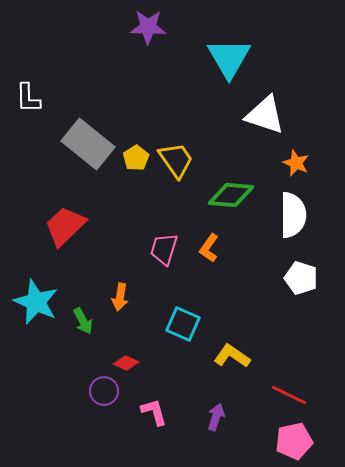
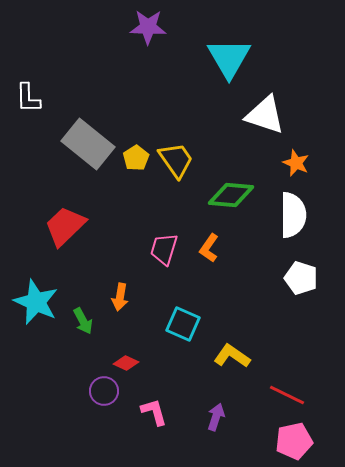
red line: moved 2 px left
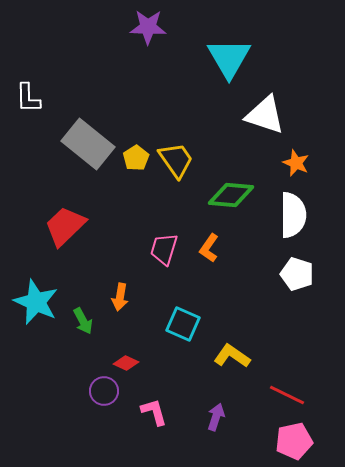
white pentagon: moved 4 px left, 4 px up
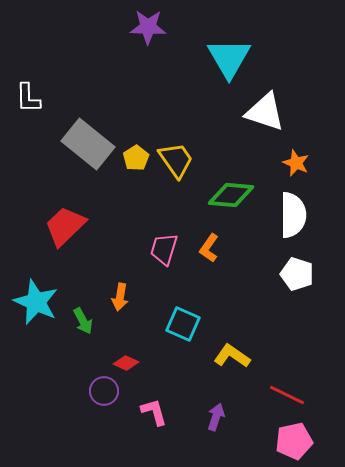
white triangle: moved 3 px up
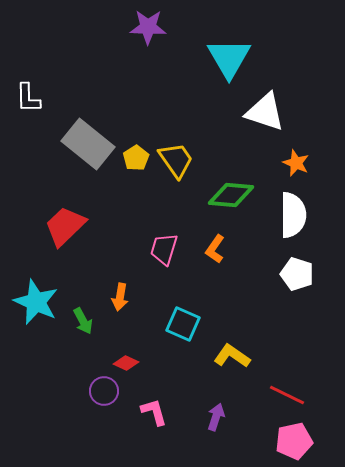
orange L-shape: moved 6 px right, 1 px down
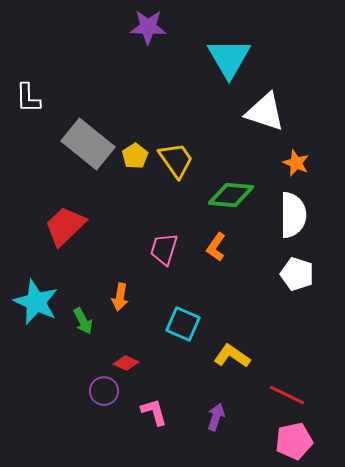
yellow pentagon: moved 1 px left, 2 px up
orange L-shape: moved 1 px right, 2 px up
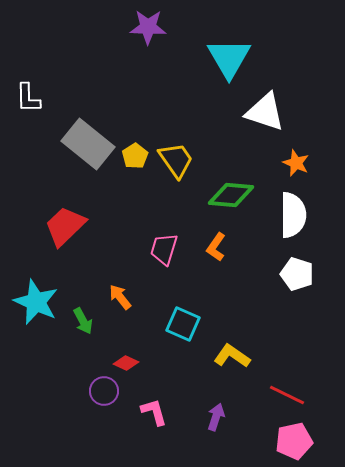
orange arrow: rotated 132 degrees clockwise
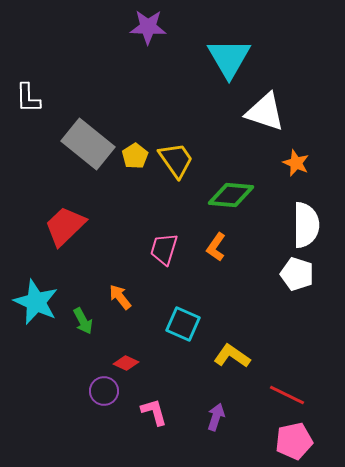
white semicircle: moved 13 px right, 10 px down
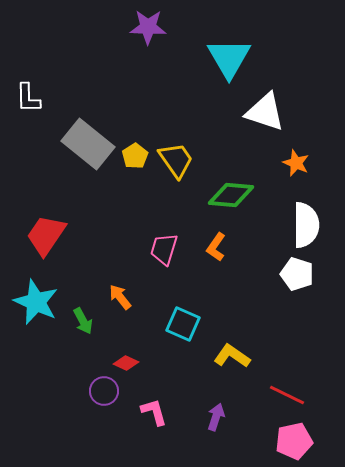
red trapezoid: moved 19 px left, 9 px down; rotated 12 degrees counterclockwise
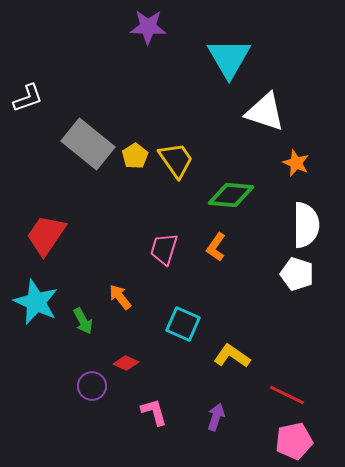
white L-shape: rotated 108 degrees counterclockwise
purple circle: moved 12 px left, 5 px up
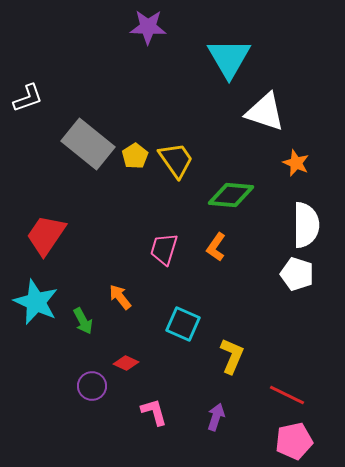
yellow L-shape: rotated 78 degrees clockwise
